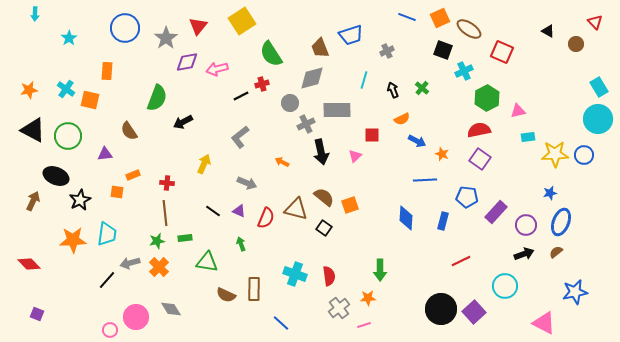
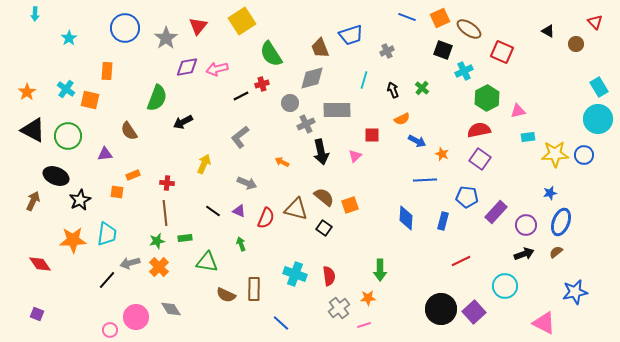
purple diamond at (187, 62): moved 5 px down
orange star at (29, 90): moved 2 px left, 2 px down; rotated 24 degrees counterclockwise
red diamond at (29, 264): moved 11 px right; rotated 10 degrees clockwise
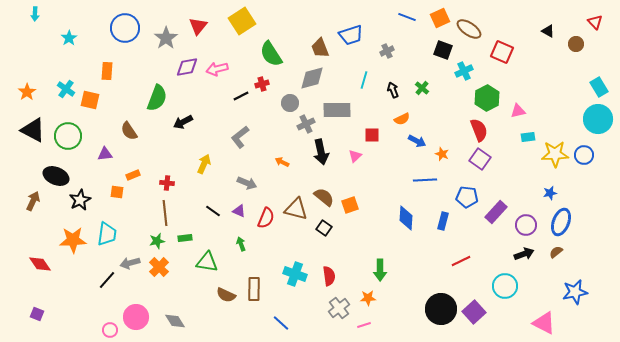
red semicircle at (479, 130): rotated 80 degrees clockwise
gray diamond at (171, 309): moved 4 px right, 12 px down
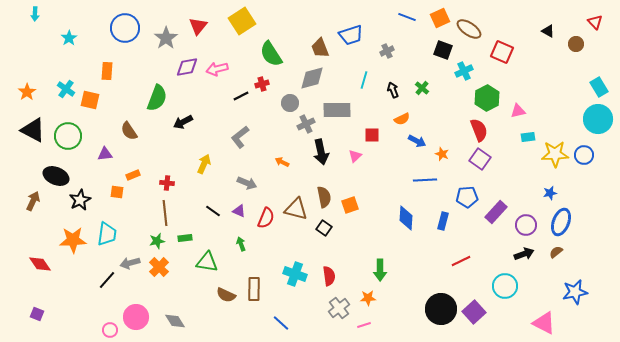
brown semicircle at (324, 197): rotated 40 degrees clockwise
blue pentagon at (467, 197): rotated 10 degrees counterclockwise
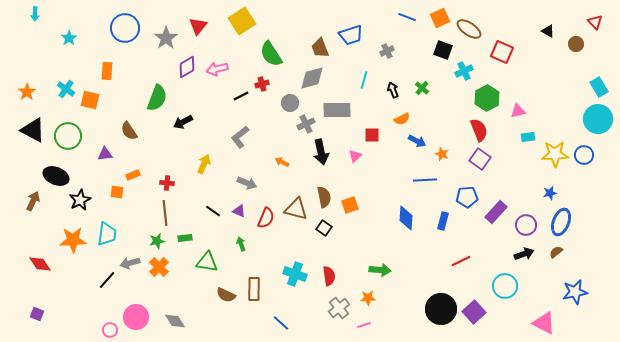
purple diamond at (187, 67): rotated 20 degrees counterclockwise
green arrow at (380, 270): rotated 85 degrees counterclockwise
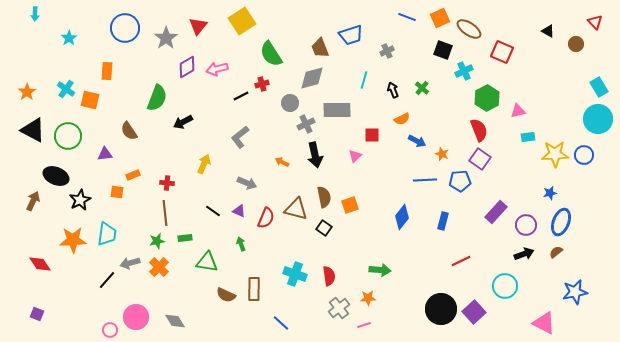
black arrow at (321, 152): moved 6 px left, 3 px down
blue pentagon at (467, 197): moved 7 px left, 16 px up
blue diamond at (406, 218): moved 4 px left, 1 px up; rotated 35 degrees clockwise
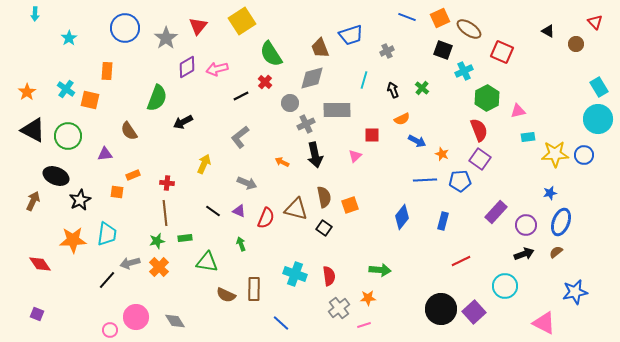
red cross at (262, 84): moved 3 px right, 2 px up; rotated 32 degrees counterclockwise
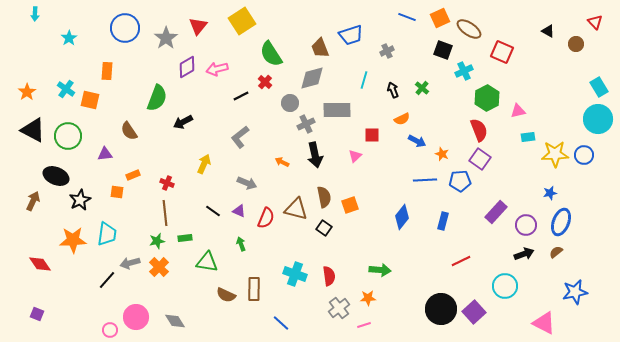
red cross at (167, 183): rotated 16 degrees clockwise
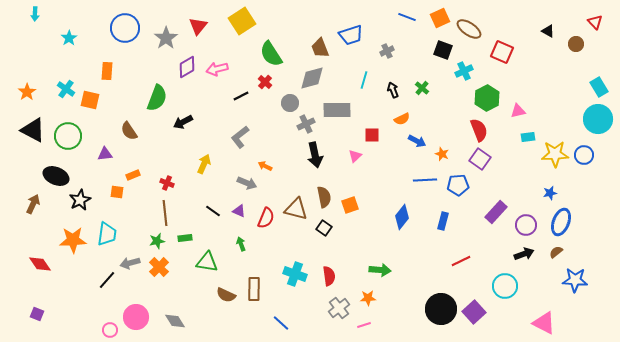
orange arrow at (282, 162): moved 17 px left, 4 px down
blue pentagon at (460, 181): moved 2 px left, 4 px down
brown arrow at (33, 201): moved 3 px down
blue star at (575, 292): moved 12 px up; rotated 15 degrees clockwise
